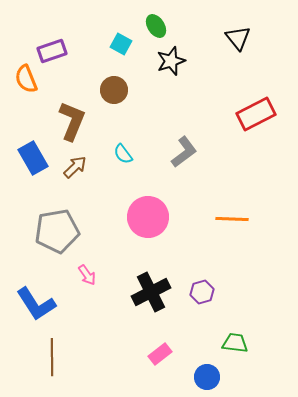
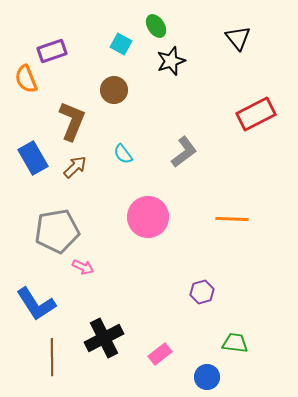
pink arrow: moved 4 px left, 8 px up; rotated 30 degrees counterclockwise
black cross: moved 47 px left, 46 px down
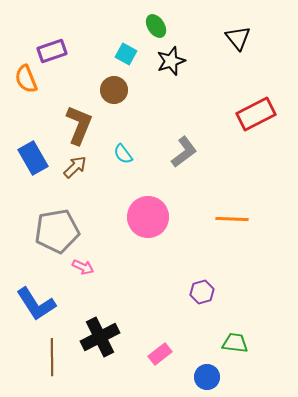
cyan square: moved 5 px right, 10 px down
brown L-shape: moved 7 px right, 4 px down
black cross: moved 4 px left, 1 px up
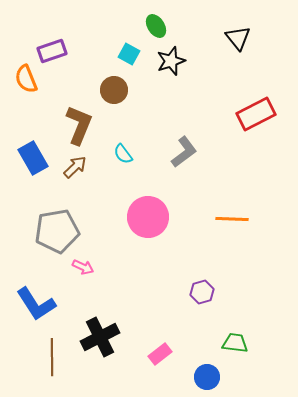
cyan square: moved 3 px right
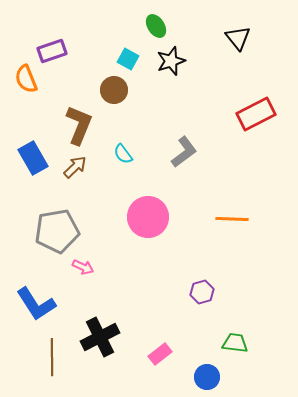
cyan square: moved 1 px left, 5 px down
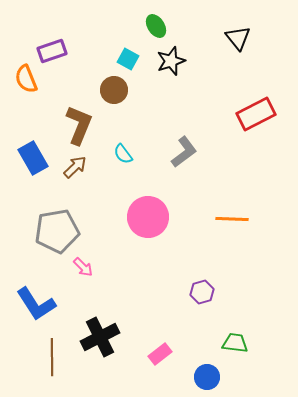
pink arrow: rotated 20 degrees clockwise
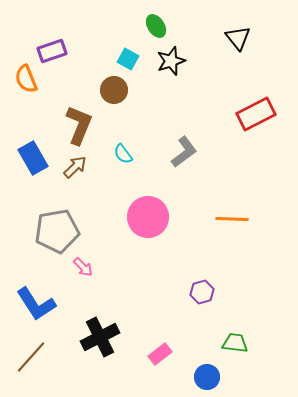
brown line: moved 21 px left; rotated 42 degrees clockwise
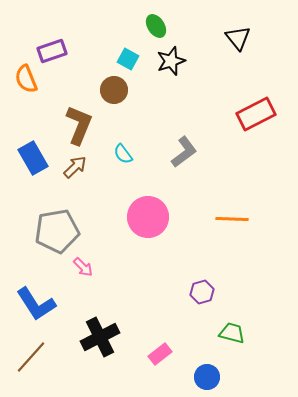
green trapezoid: moved 3 px left, 10 px up; rotated 8 degrees clockwise
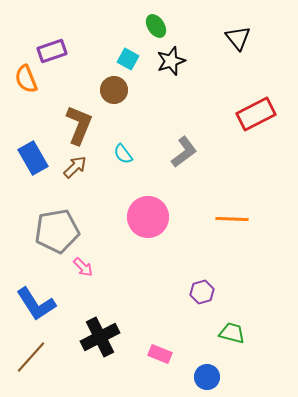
pink rectangle: rotated 60 degrees clockwise
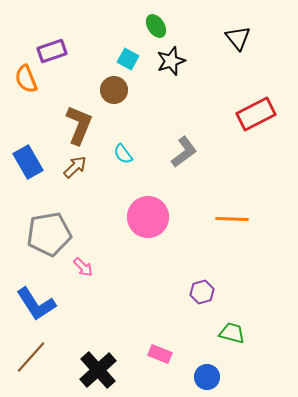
blue rectangle: moved 5 px left, 4 px down
gray pentagon: moved 8 px left, 3 px down
black cross: moved 2 px left, 33 px down; rotated 15 degrees counterclockwise
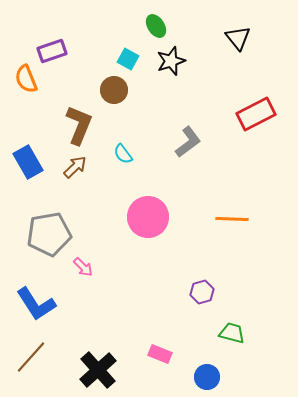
gray L-shape: moved 4 px right, 10 px up
